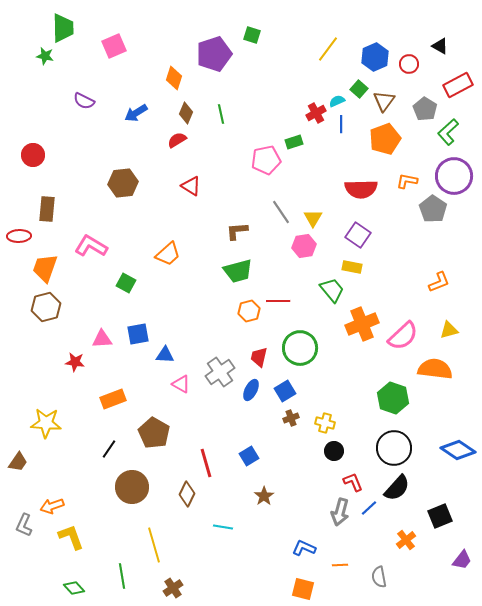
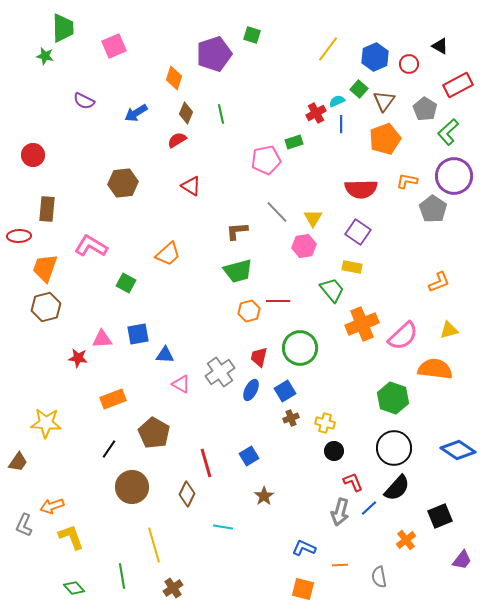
gray line at (281, 212): moved 4 px left; rotated 10 degrees counterclockwise
purple square at (358, 235): moved 3 px up
red star at (75, 362): moved 3 px right, 4 px up
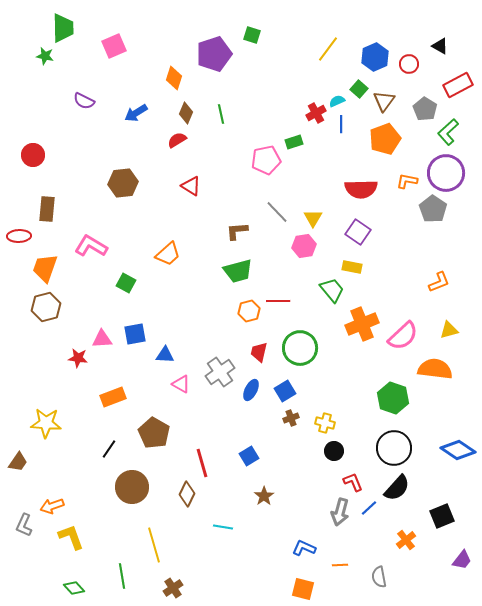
purple circle at (454, 176): moved 8 px left, 3 px up
blue square at (138, 334): moved 3 px left
red trapezoid at (259, 357): moved 5 px up
orange rectangle at (113, 399): moved 2 px up
red line at (206, 463): moved 4 px left
black square at (440, 516): moved 2 px right
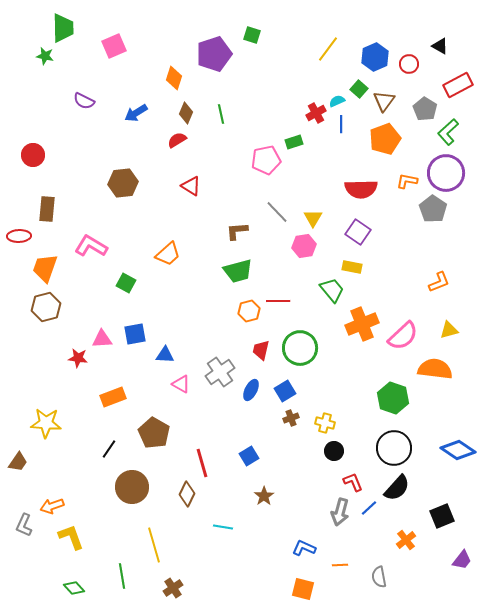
red trapezoid at (259, 352): moved 2 px right, 2 px up
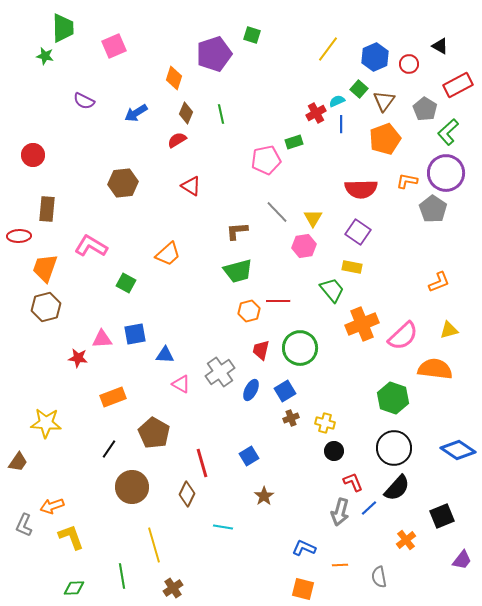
green diamond at (74, 588): rotated 50 degrees counterclockwise
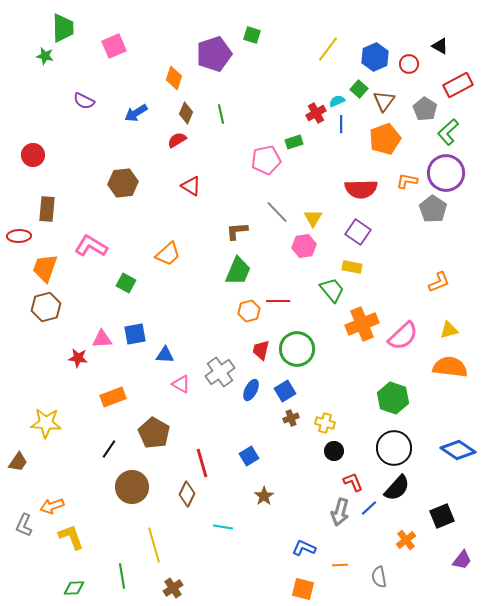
green trapezoid at (238, 271): rotated 52 degrees counterclockwise
green circle at (300, 348): moved 3 px left, 1 px down
orange semicircle at (435, 369): moved 15 px right, 2 px up
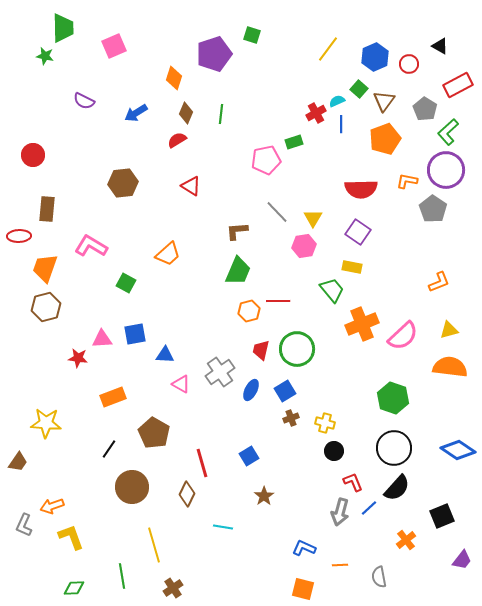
green line at (221, 114): rotated 18 degrees clockwise
purple circle at (446, 173): moved 3 px up
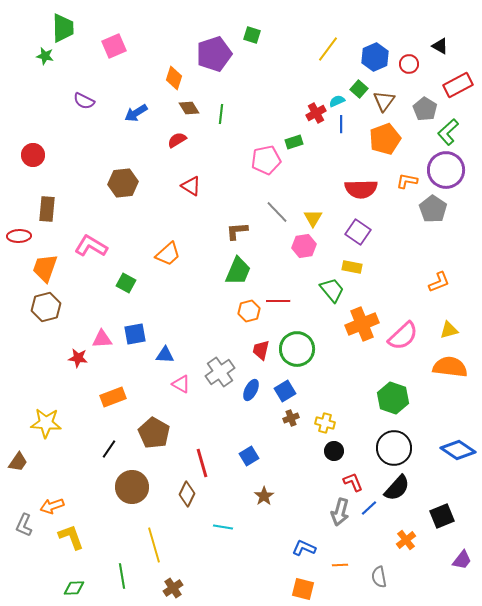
brown diamond at (186, 113): moved 3 px right, 5 px up; rotated 55 degrees counterclockwise
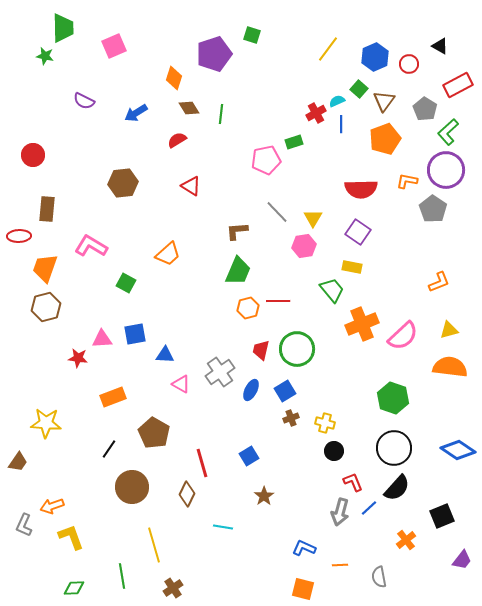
orange hexagon at (249, 311): moved 1 px left, 3 px up
